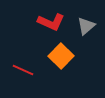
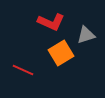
gray triangle: moved 9 px down; rotated 24 degrees clockwise
orange square: moved 3 px up; rotated 15 degrees clockwise
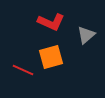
gray triangle: rotated 24 degrees counterclockwise
orange square: moved 10 px left, 4 px down; rotated 15 degrees clockwise
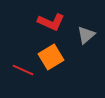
orange square: rotated 15 degrees counterclockwise
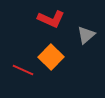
red L-shape: moved 3 px up
orange square: rotated 15 degrees counterclockwise
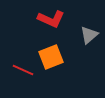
gray triangle: moved 3 px right
orange square: rotated 25 degrees clockwise
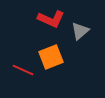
gray triangle: moved 9 px left, 4 px up
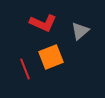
red L-shape: moved 8 px left, 4 px down
red line: moved 2 px right, 1 px up; rotated 45 degrees clockwise
